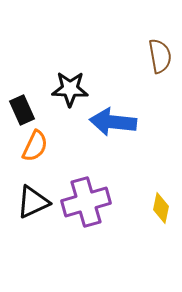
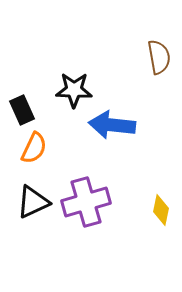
brown semicircle: moved 1 px left, 1 px down
black star: moved 4 px right, 1 px down
blue arrow: moved 1 px left, 3 px down
orange semicircle: moved 1 px left, 2 px down
yellow diamond: moved 2 px down
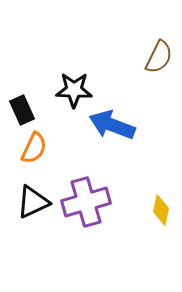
brown semicircle: rotated 36 degrees clockwise
blue arrow: rotated 15 degrees clockwise
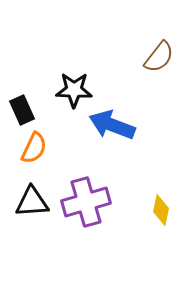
brown semicircle: rotated 12 degrees clockwise
black triangle: moved 1 px left; rotated 21 degrees clockwise
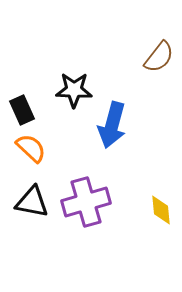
blue arrow: rotated 96 degrees counterclockwise
orange semicircle: moved 3 px left; rotated 72 degrees counterclockwise
black triangle: rotated 15 degrees clockwise
yellow diamond: rotated 16 degrees counterclockwise
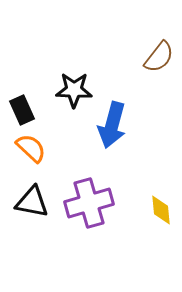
purple cross: moved 3 px right, 1 px down
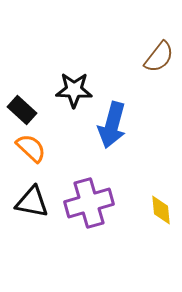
black rectangle: rotated 24 degrees counterclockwise
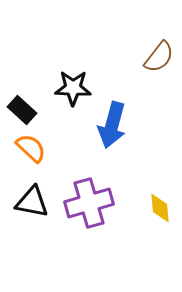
black star: moved 1 px left, 2 px up
yellow diamond: moved 1 px left, 2 px up
